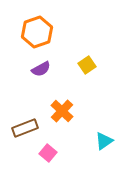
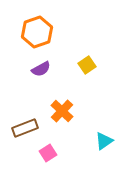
pink square: rotated 18 degrees clockwise
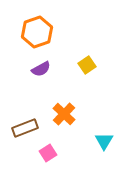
orange cross: moved 2 px right, 3 px down
cyan triangle: rotated 24 degrees counterclockwise
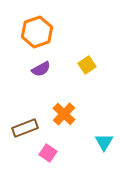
cyan triangle: moved 1 px down
pink square: rotated 24 degrees counterclockwise
